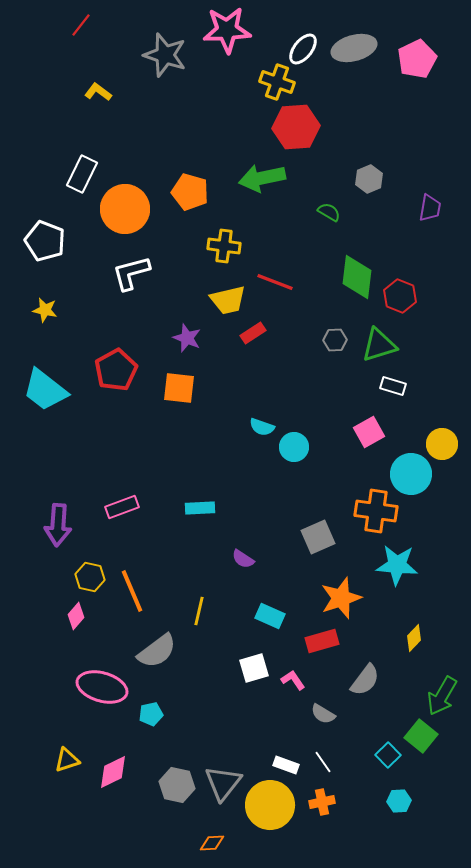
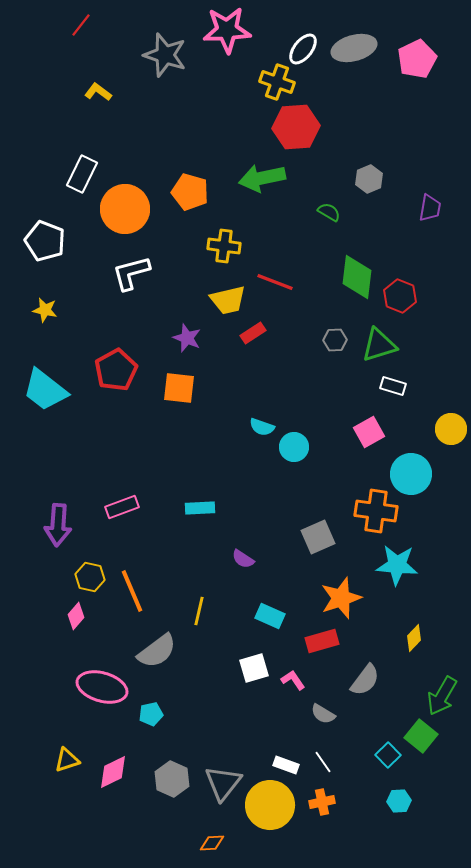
yellow circle at (442, 444): moved 9 px right, 15 px up
gray hexagon at (177, 785): moved 5 px left, 6 px up; rotated 12 degrees clockwise
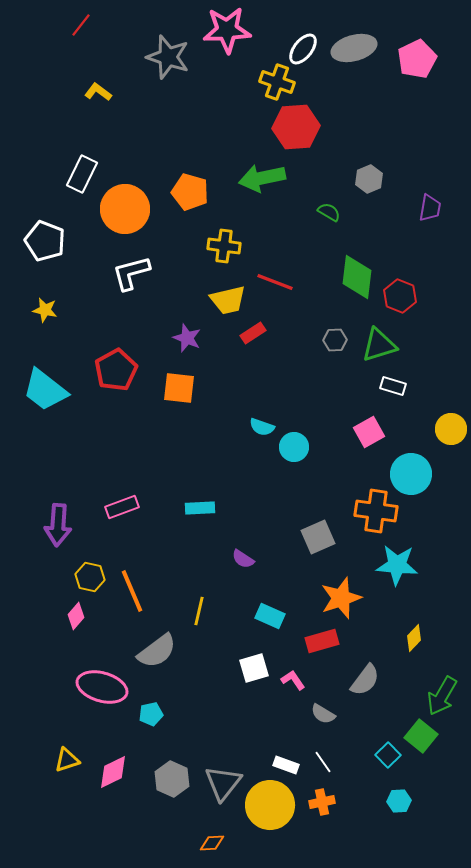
gray star at (165, 55): moved 3 px right, 2 px down
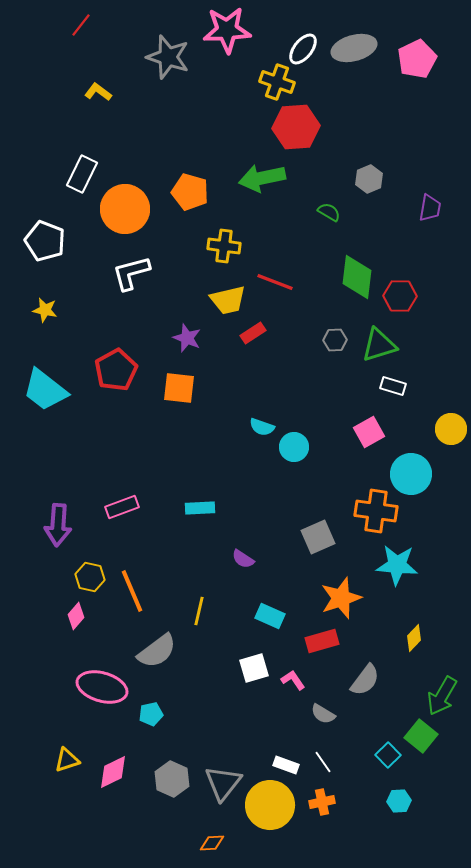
red hexagon at (400, 296): rotated 20 degrees counterclockwise
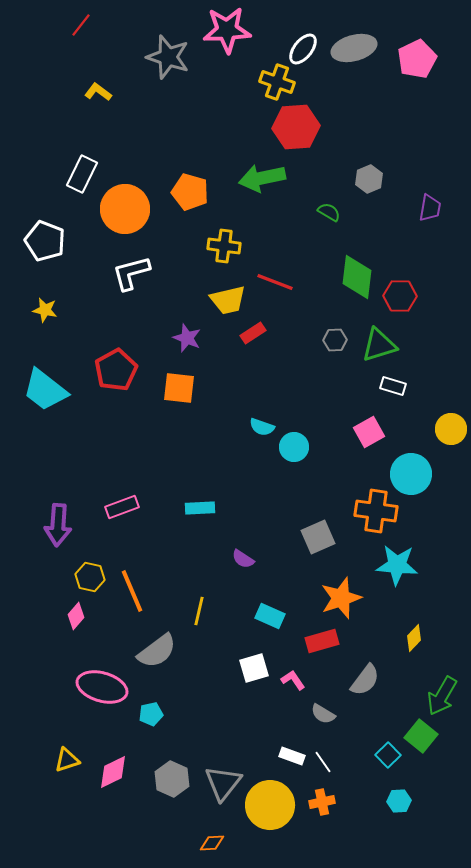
white rectangle at (286, 765): moved 6 px right, 9 px up
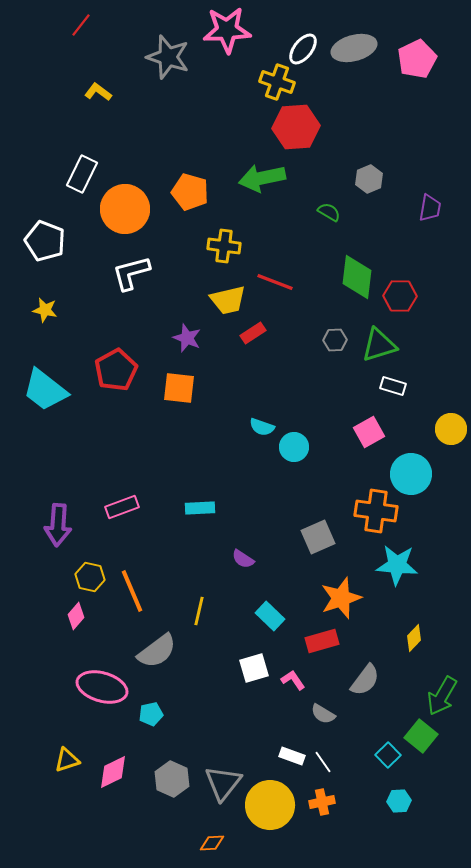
cyan rectangle at (270, 616): rotated 20 degrees clockwise
